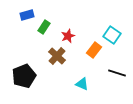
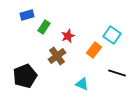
brown cross: rotated 12 degrees clockwise
black pentagon: moved 1 px right
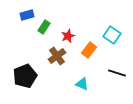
orange rectangle: moved 5 px left
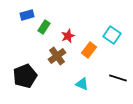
black line: moved 1 px right, 5 px down
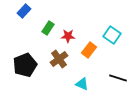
blue rectangle: moved 3 px left, 4 px up; rotated 32 degrees counterclockwise
green rectangle: moved 4 px right, 1 px down
red star: rotated 24 degrees clockwise
brown cross: moved 2 px right, 3 px down
black pentagon: moved 11 px up
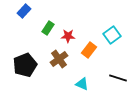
cyan square: rotated 18 degrees clockwise
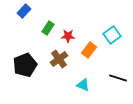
cyan triangle: moved 1 px right, 1 px down
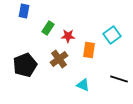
blue rectangle: rotated 32 degrees counterclockwise
orange rectangle: rotated 28 degrees counterclockwise
black line: moved 1 px right, 1 px down
